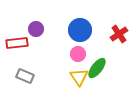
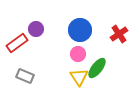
red rectangle: rotated 30 degrees counterclockwise
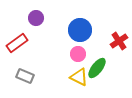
purple circle: moved 11 px up
red cross: moved 7 px down
yellow triangle: rotated 30 degrees counterclockwise
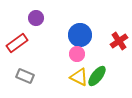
blue circle: moved 5 px down
pink circle: moved 1 px left
green ellipse: moved 8 px down
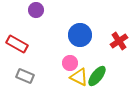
purple circle: moved 8 px up
red rectangle: moved 1 px down; rotated 65 degrees clockwise
pink circle: moved 7 px left, 9 px down
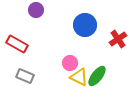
blue circle: moved 5 px right, 10 px up
red cross: moved 1 px left, 2 px up
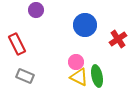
red rectangle: rotated 35 degrees clockwise
pink circle: moved 6 px right, 1 px up
green ellipse: rotated 50 degrees counterclockwise
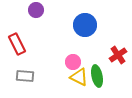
red cross: moved 16 px down
pink circle: moved 3 px left
gray rectangle: rotated 18 degrees counterclockwise
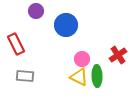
purple circle: moved 1 px down
blue circle: moved 19 px left
red rectangle: moved 1 px left
pink circle: moved 9 px right, 3 px up
green ellipse: rotated 10 degrees clockwise
